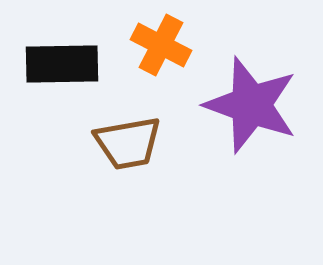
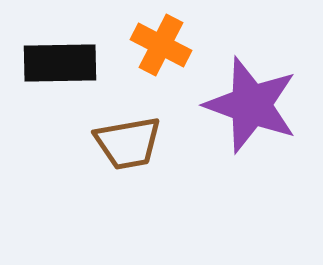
black rectangle: moved 2 px left, 1 px up
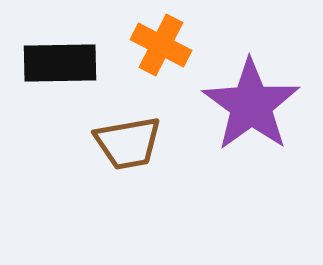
purple star: rotated 16 degrees clockwise
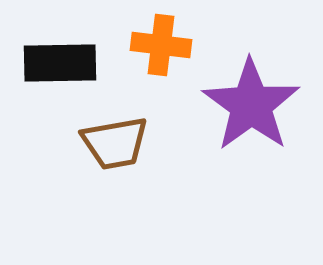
orange cross: rotated 20 degrees counterclockwise
brown trapezoid: moved 13 px left
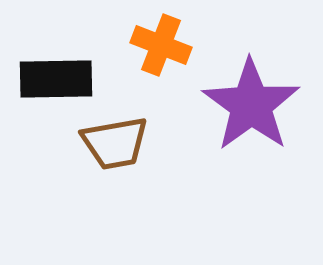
orange cross: rotated 14 degrees clockwise
black rectangle: moved 4 px left, 16 px down
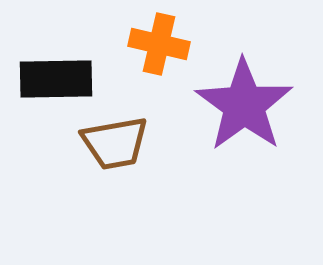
orange cross: moved 2 px left, 1 px up; rotated 8 degrees counterclockwise
purple star: moved 7 px left
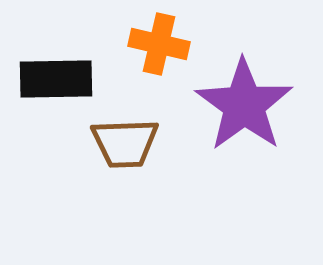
brown trapezoid: moved 10 px right; rotated 8 degrees clockwise
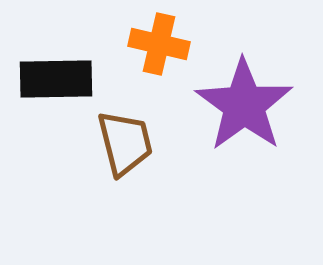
brown trapezoid: rotated 102 degrees counterclockwise
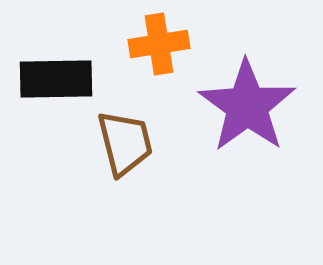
orange cross: rotated 22 degrees counterclockwise
purple star: moved 3 px right, 1 px down
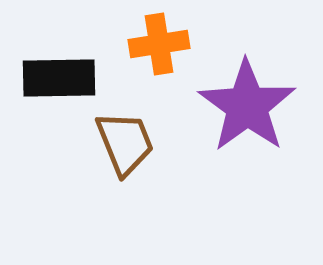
black rectangle: moved 3 px right, 1 px up
brown trapezoid: rotated 8 degrees counterclockwise
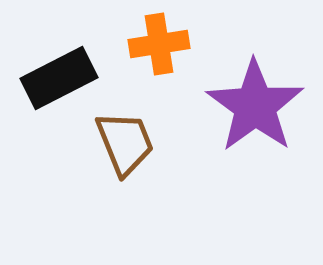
black rectangle: rotated 26 degrees counterclockwise
purple star: moved 8 px right
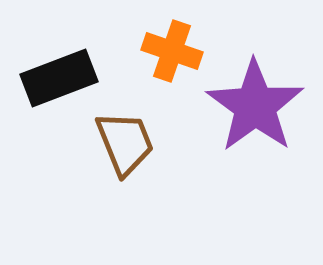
orange cross: moved 13 px right, 7 px down; rotated 28 degrees clockwise
black rectangle: rotated 6 degrees clockwise
